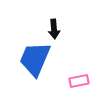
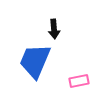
blue trapezoid: moved 2 px down
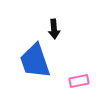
blue trapezoid: rotated 42 degrees counterclockwise
